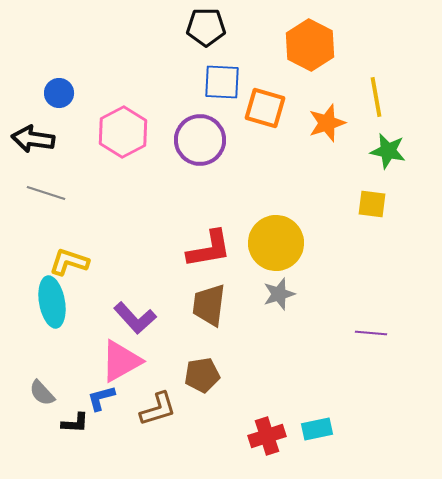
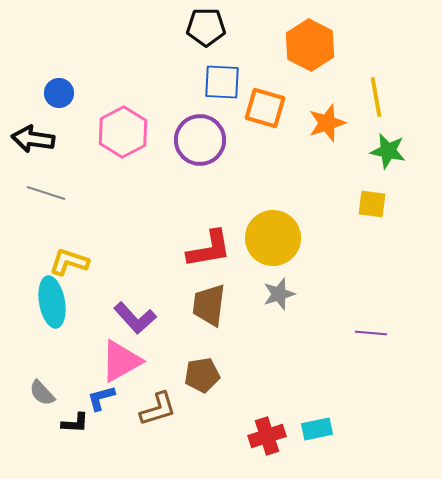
yellow circle: moved 3 px left, 5 px up
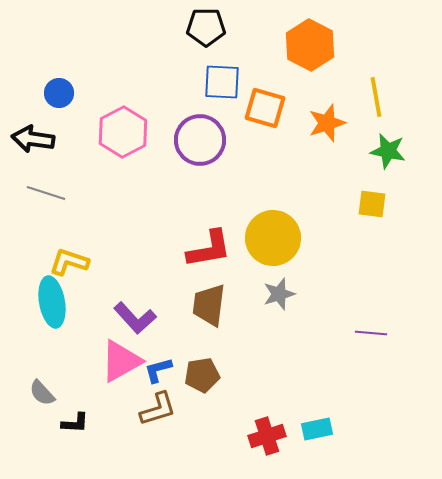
blue L-shape: moved 57 px right, 28 px up
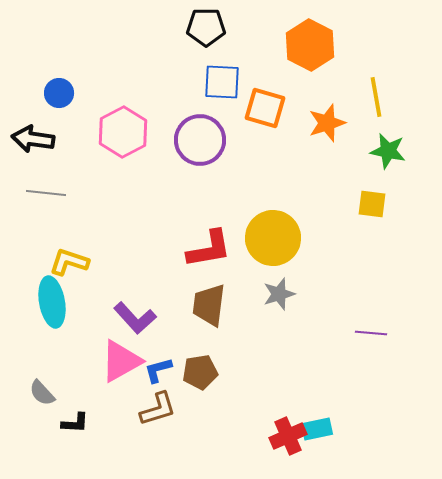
gray line: rotated 12 degrees counterclockwise
brown pentagon: moved 2 px left, 3 px up
red cross: moved 21 px right; rotated 6 degrees counterclockwise
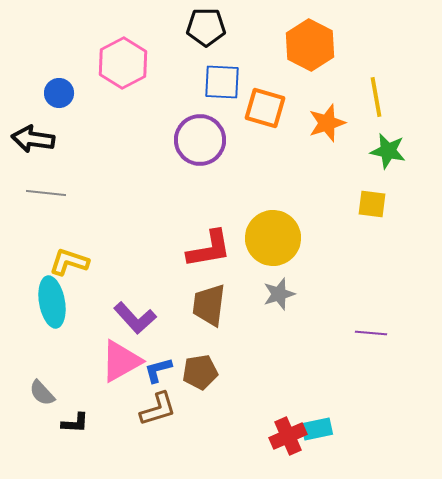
pink hexagon: moved 69 px up
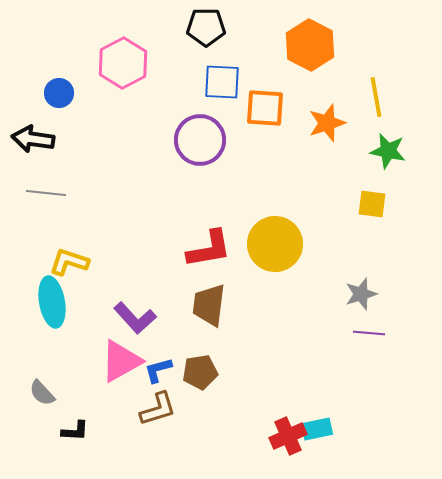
orange square: rotated 12 degrees counterclockwise
yellow circle: moved 2 px right, 6 px down
gray star: moved 82 px right
purple line: moved 2 px left
black L-shape: moved 8 px down
